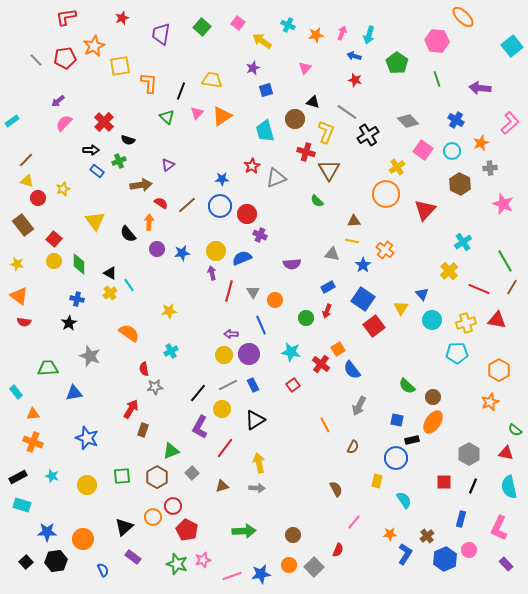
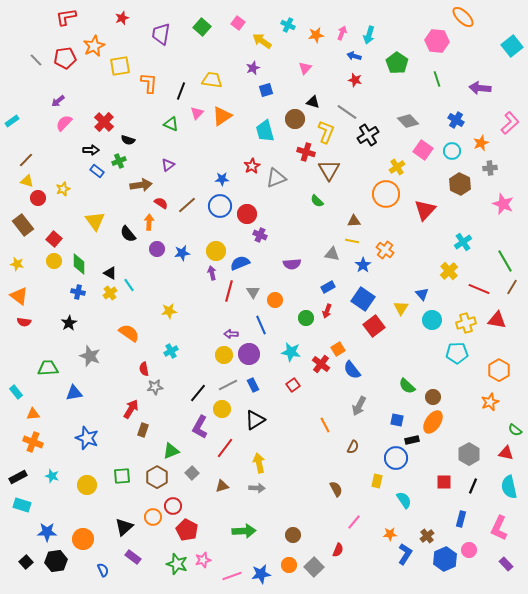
green triangle at (167, 117): moved 4 px right, 7 px down; rotated 21 degrees counterclockwise
blue semicircle at (242, 258): moved 2 px left, 5 px down
blue cross at (77, 299): moved 1 px right, 7 px up
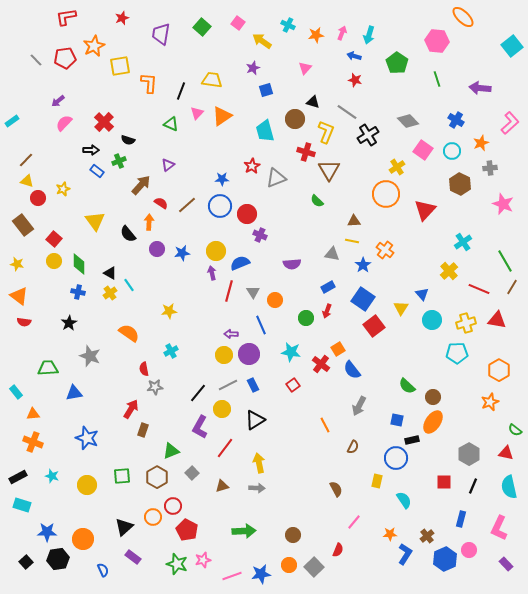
brown arrow at (141, 185): rotated 40 degrees counterclockwise
black hexagon at (56, 561): moved 2 px right, 2 px up
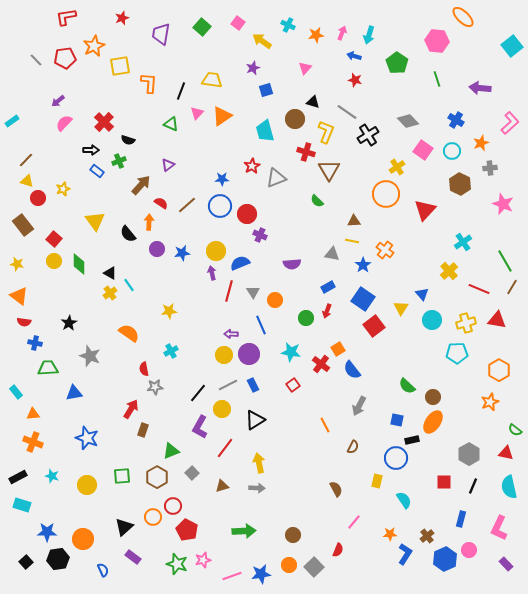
blue cross at (78, 292): moved 43 px left, 51 px down
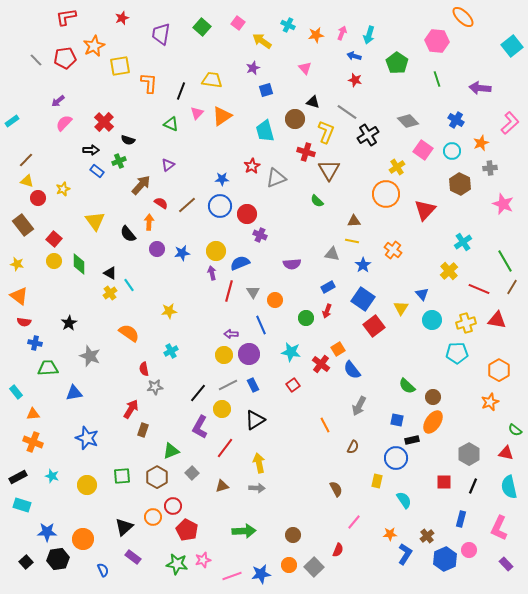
pink triangle at (305, 68): rotated 24 degrees counterclockwise
orange cross at (385, 250): moved 8 px right
green star at (177, 564): rotated 10 degrees counterclockwise
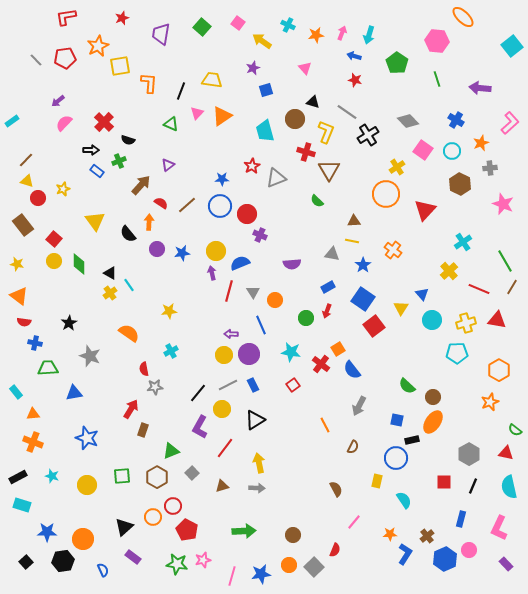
orange star at (94, 46): moved 4 px right
red semicircle at (338, 550): moved 3 px left
black hexagon at (58, 559): moved 5 px right, 2 px down
pink line at (232, 576): rotated 54 degrees counterclockwise
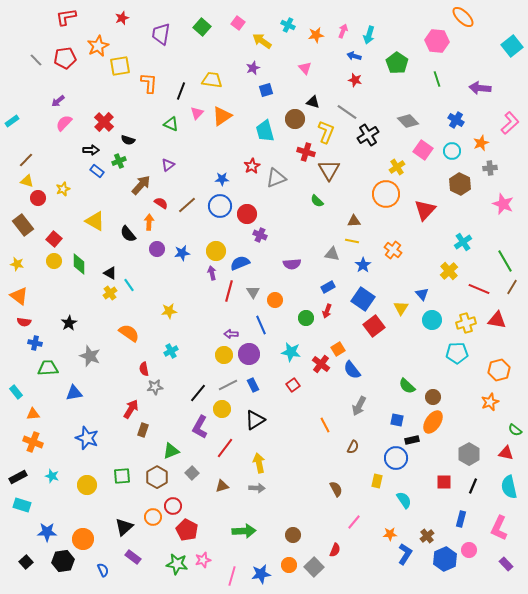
pink arrow at (342, 33): moved 1 px right, 2 px up
yellow triangle at (95, 221): rotated 25 degrees counterclockwise
orange hexagon at (499, 370): rotated 15 degrees clockwise
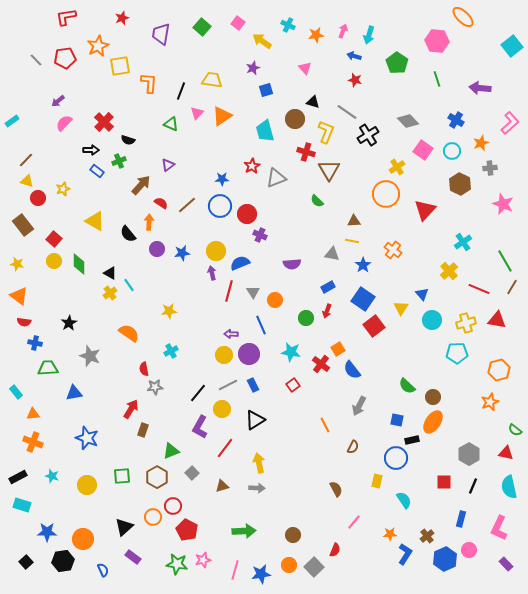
pink line at (232, 576): moved 3 px right, 6 px up
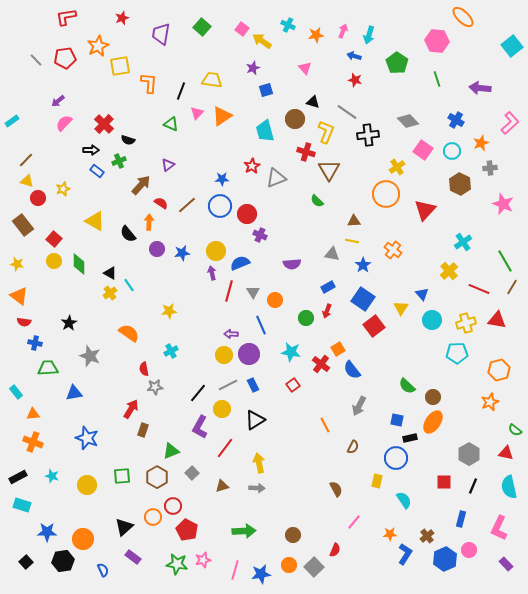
pink square at (238, 23): moved 4 px right, 6 px down
red cross at (104, 122): moved 2 px down
black cross at (368, 135): rotated 25 degrees clockwise
black rectangle at (412, 440): moved 2 px left, 2 px up
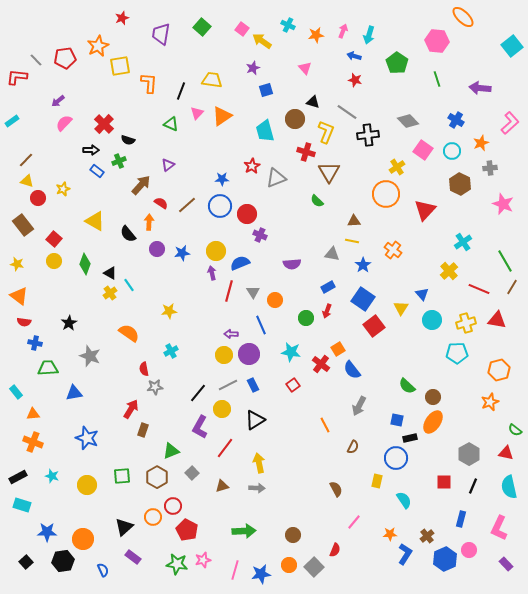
red L-shape at (66, 17): moved 49 px left, 60 px down; rotated 15 degrees clockwise
brown triangle at (329, 170): moved 2 px down
green diamond at (79, 264): moved 6 px right; rotated 20 degrees clockwise
